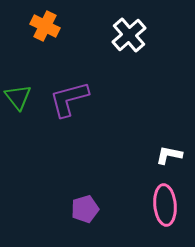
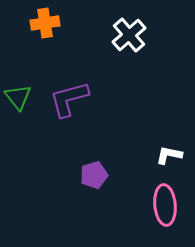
orange cross: moved 3 px up; rotated 36 degrees counterclockwise
purple pentagon: moved 9 px right, 34 px up
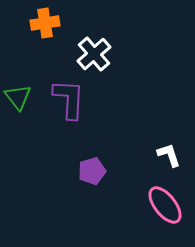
white cross: moved 35 px left, 19 px down
purple L-shape: rotated 108 degrees clockwise
white L-shape: rotated 60 degrees clockwise
purple pentagon: moved 2 px left, 4 px up
pink ellipse: rotated 33 degrees counterclockwise
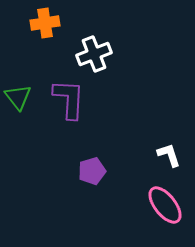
white cross: rotated 20 degrees clockwise
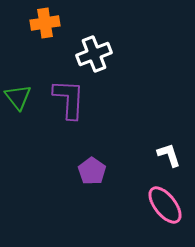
purple pentagon: rotated 20 degrees counterclockwise
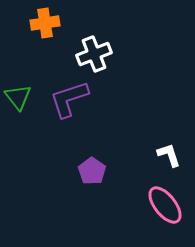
purple L-shape: rotated 111 degrees counterclockwise
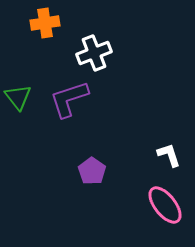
white cross: moved 1 px up
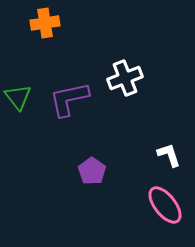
white cross: moved 31 px right, 25 px down
purple L-shape: rotated 6 degrees clockwise
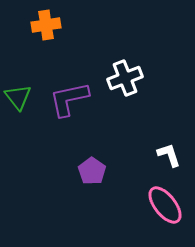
orange cross: moved 1 px right, 2 px down
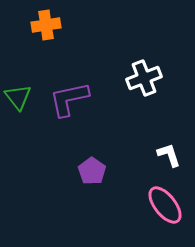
white cross: moved 19 px right
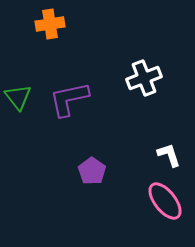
orange cross: moved 4 px right, 1 px up
pink ellipse: moved 4 px up
